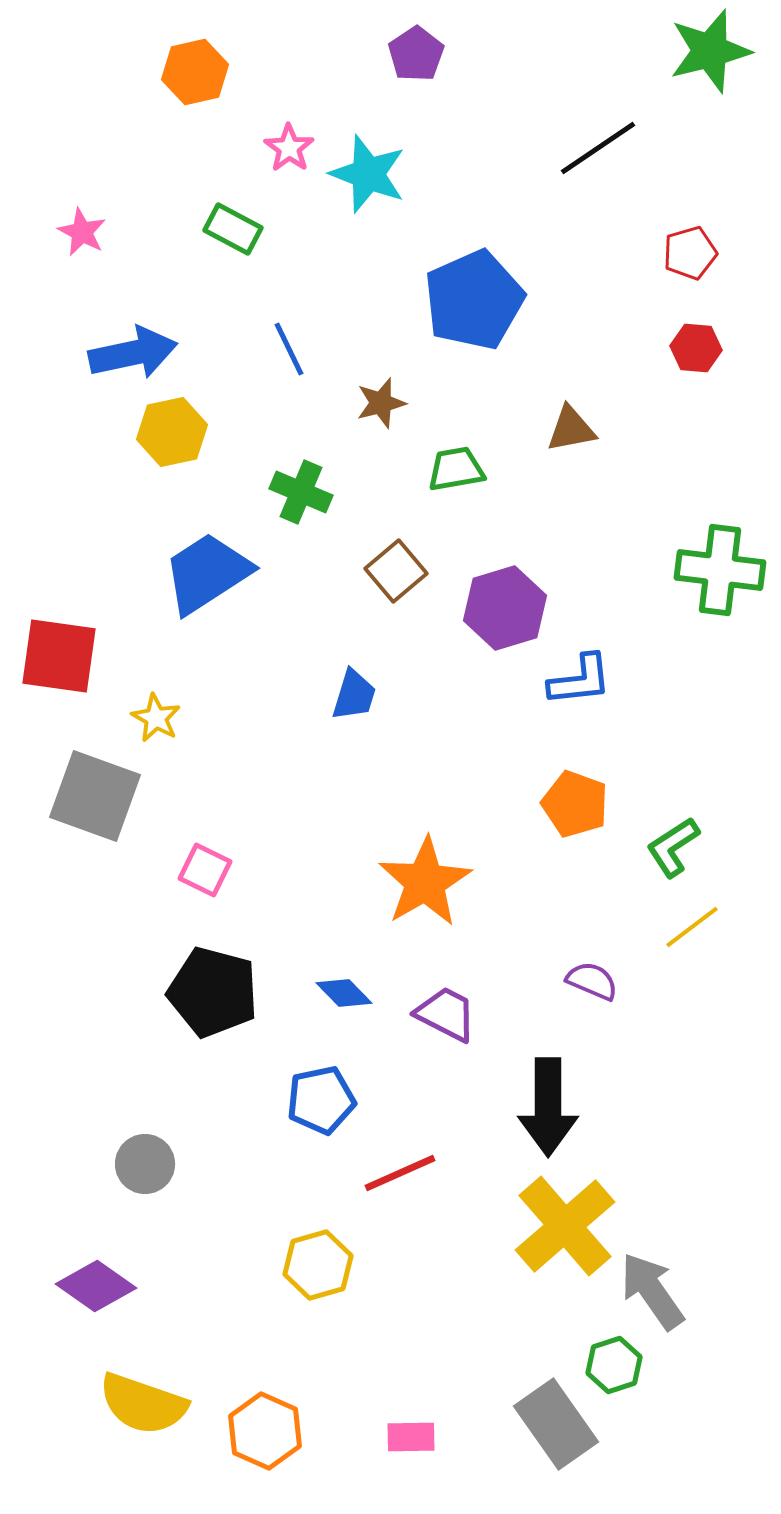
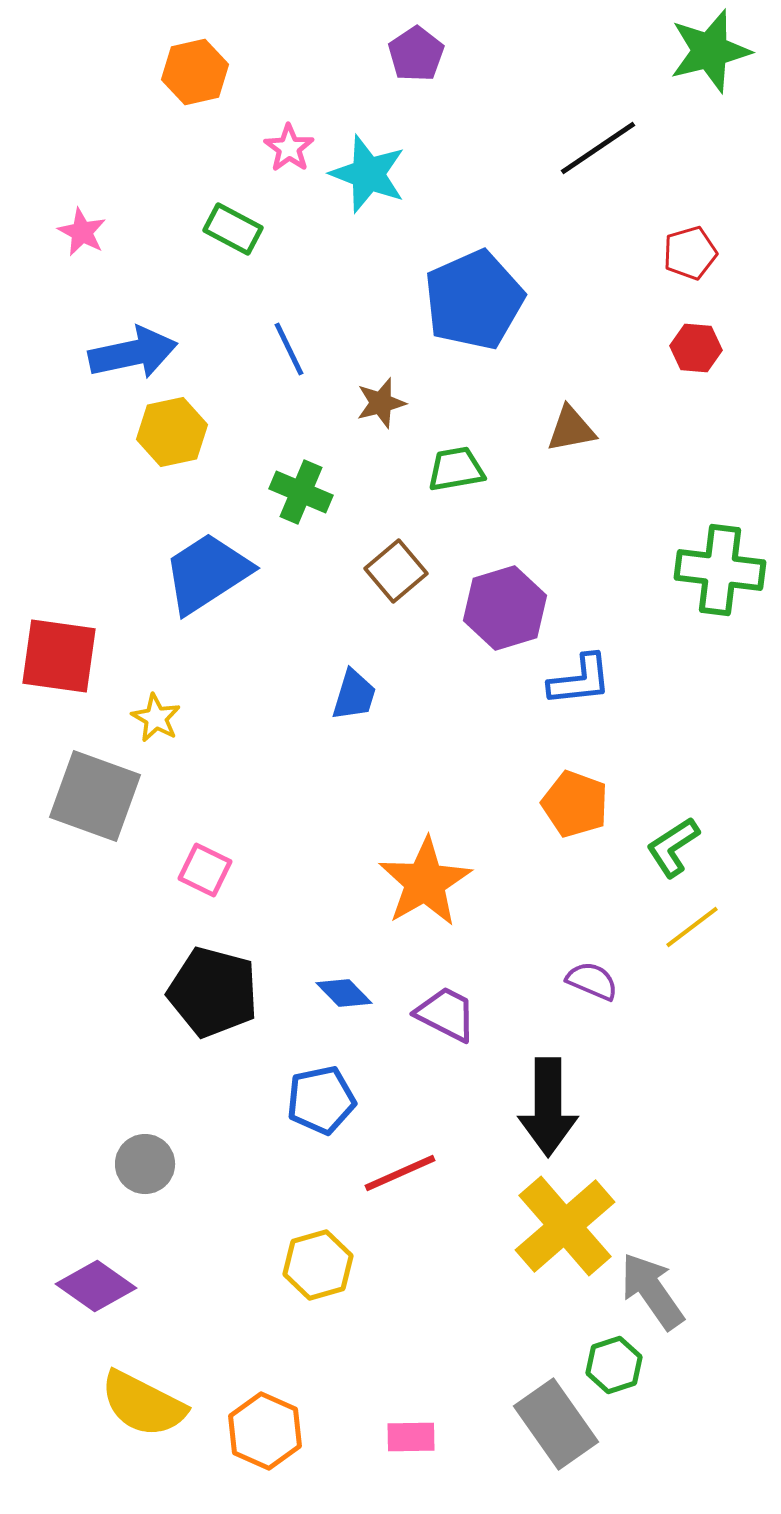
yellow semicircle at (143, 1404): rotated 8 degrees clockwise
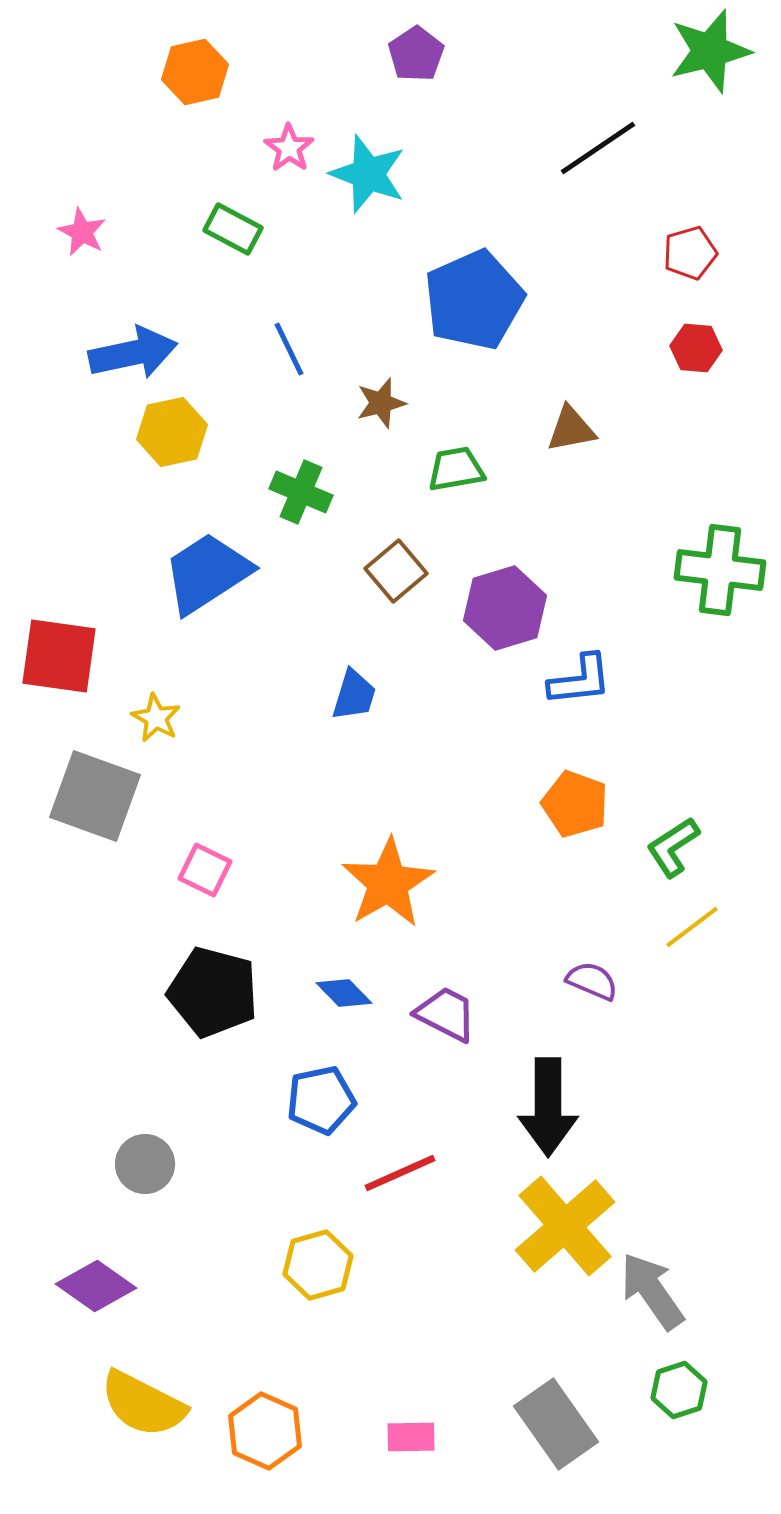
orange star at (425, 882): moved 37 px left, 1 px down
green hexagon at (614, 1365): moved 65 px right, 25 px down
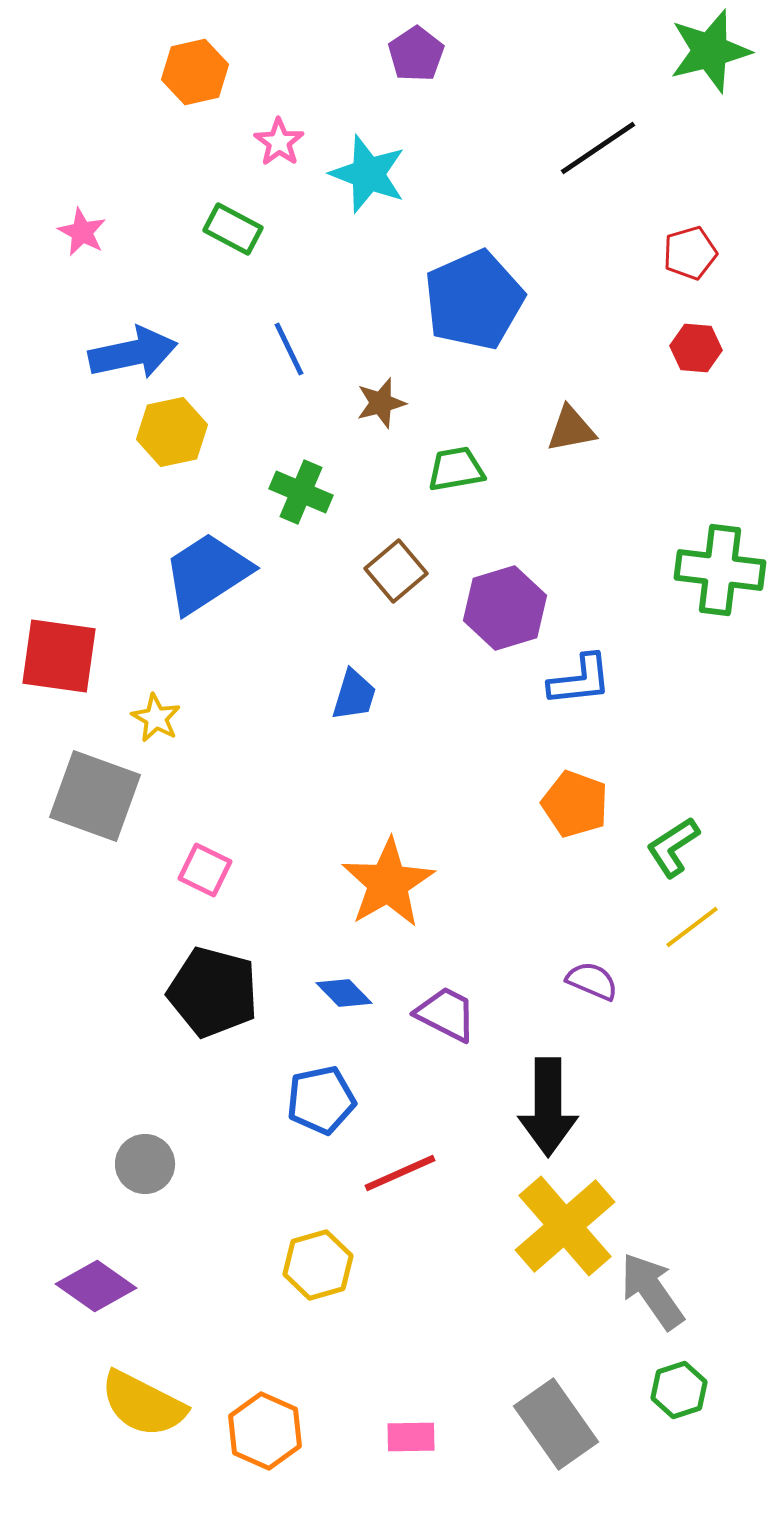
pink star at (289, 148): moved 10 px left, 6 px up
